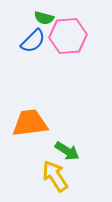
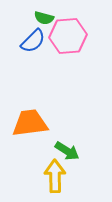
yellow arrow: rotated 32 degrees clockwise
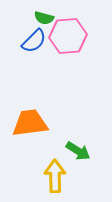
blue semicircle: moved 1 px right
green arrow: moved 11 px right
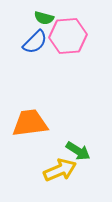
blue semicircle: moved 1 px right, 1 px down
yellow arrow: moved 5 px right, 6 px up; rotated 68 degrees clockwise
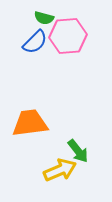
green arrow: rotated 20 degrees clockwise
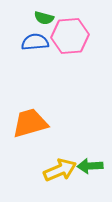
pink hexagon: moved 2 px right
blue semicircle: rotated 140 degrees counterclockwise
orange trapezoid: rotated 9 degrees counterclockwise
green arrow: moved 12 px right, 15 px down; rotated 125 degrees clockwise
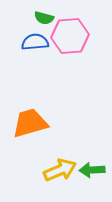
green arrow: moved 2 px right, 4 px down
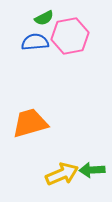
green semicircle: rotated 42 degrees counterclockwise
pink hexagon: rotated 6 degrees counterclockwise
yellow arrow: moved 2 px right, 4 px down
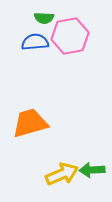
green semicircle: rotated 30 degrees clockwise
